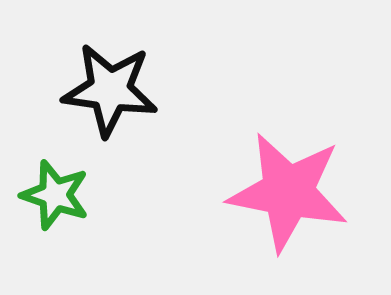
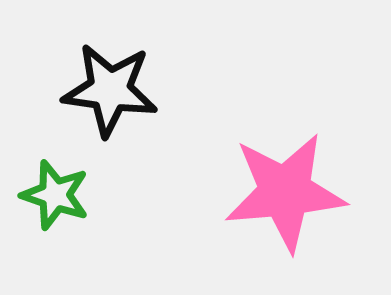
pink star: moved 3 px left; rotated 16 degrees counterclockwise
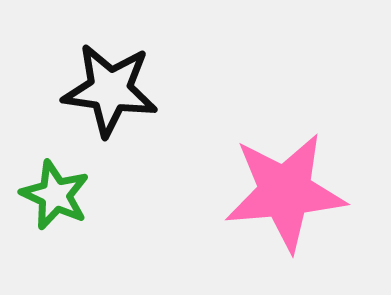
green star: rotated 6 degrees clockwise
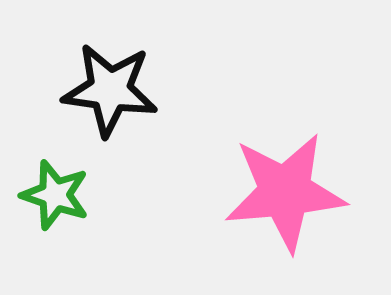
green star: rotated 6 degrees counterclockwise
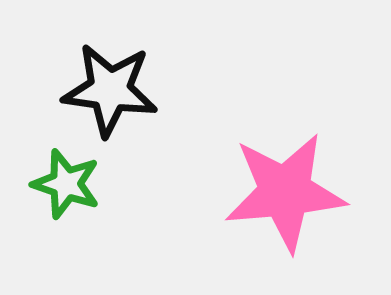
green star: moved 11 px right, 11 px up
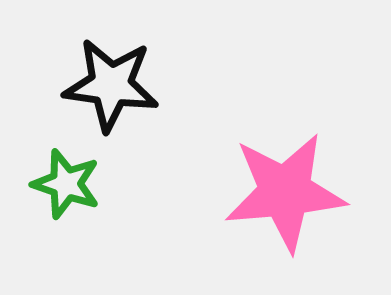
black star: moved 1 px right, 5 px up
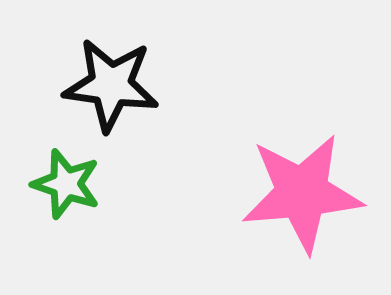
pink star: moved 17 px right, 1 px down
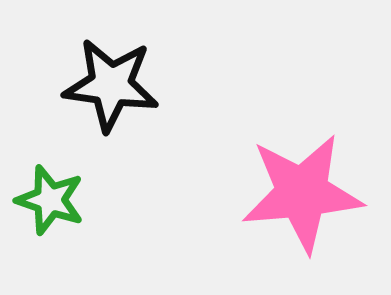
green star: moved 16 px left, 16 px down
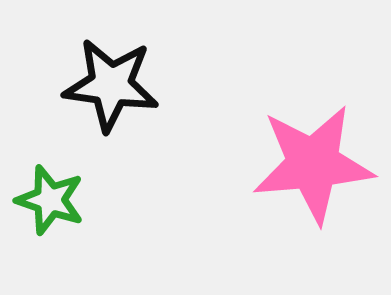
pink star: moved 11 px right, 29 px up
